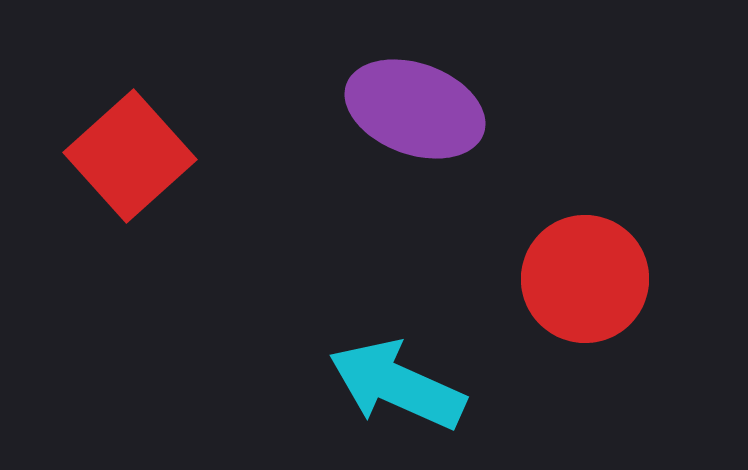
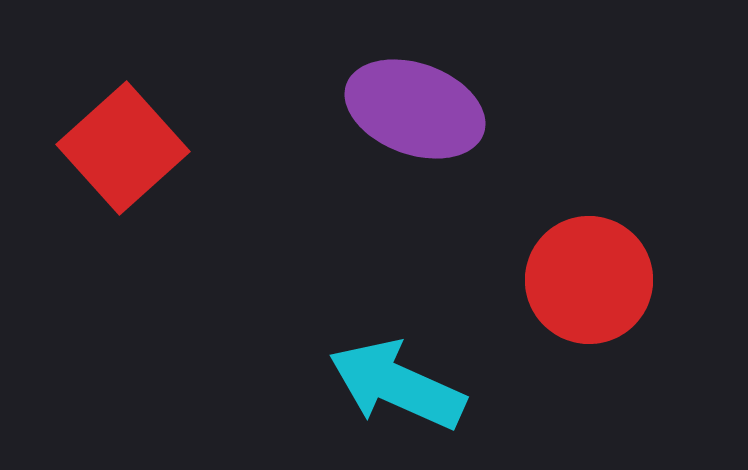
red square: moved 7 px left, 8 px up
red circle: moved 4 px right, 1 px down
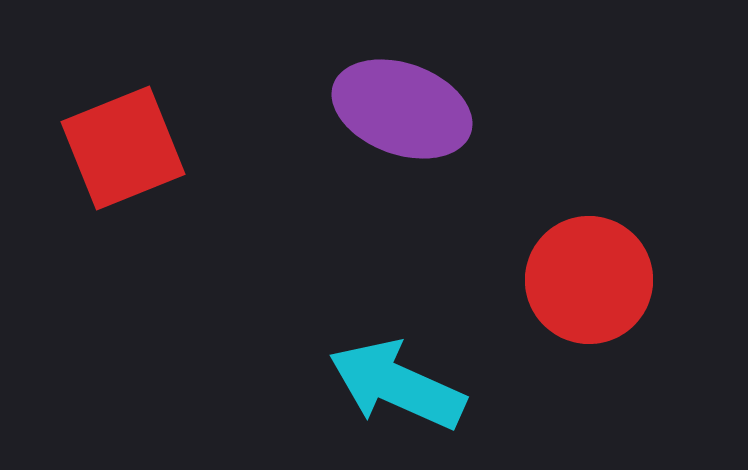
purple ellipse: moved 13 px left
red square: rotated 20 degrees clockwise
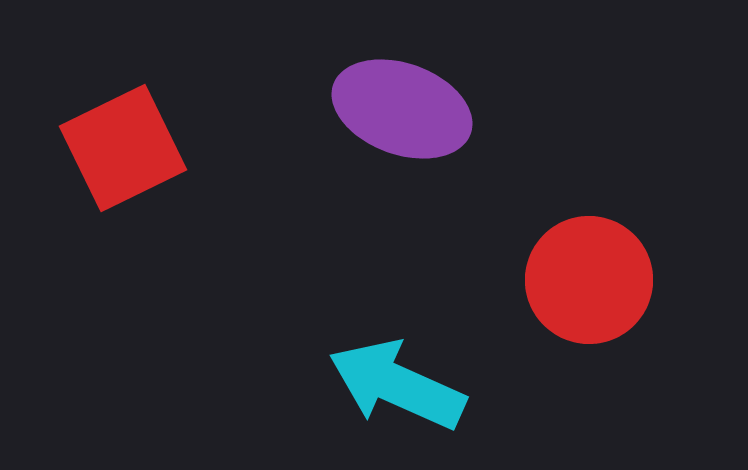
red square: rotated 4 degrees counterclockwise
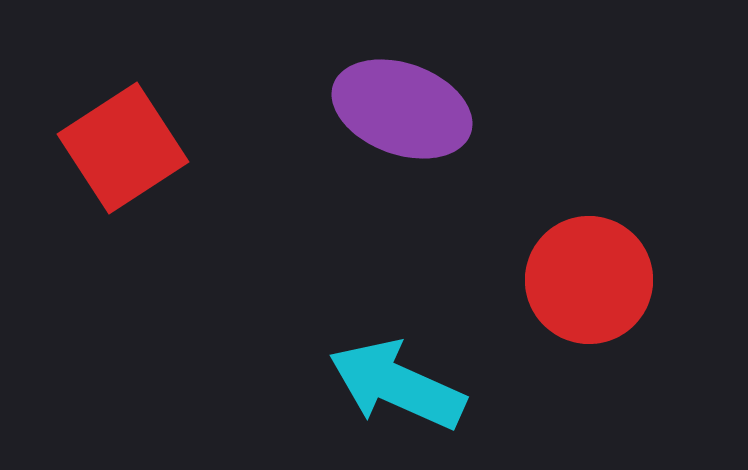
red square: rotated 7 degrees counterclockwise
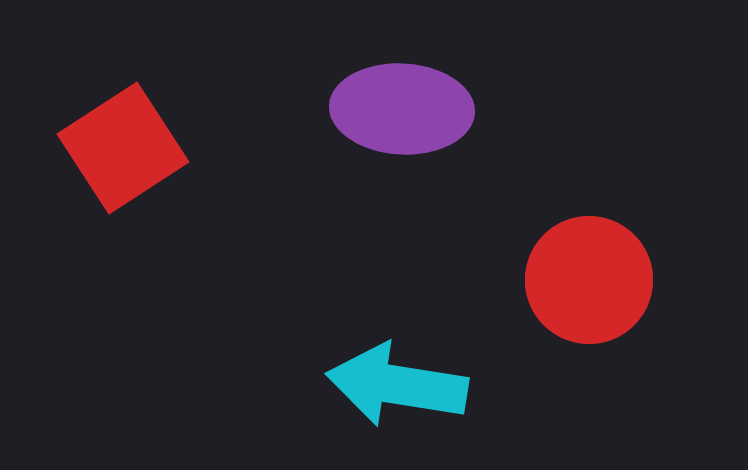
purple ellipse: rotated 17 degrees counterclockwise
cyan arrow: rotated 15 degrees counterclockwise
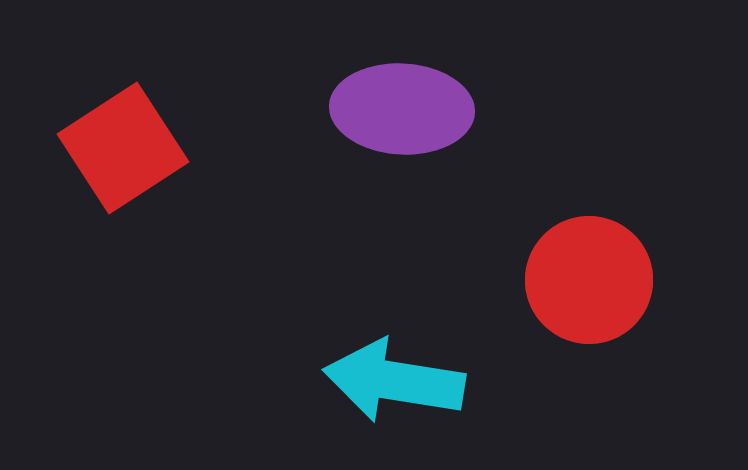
cyan arrow: moved 3 px left, 4 px up
